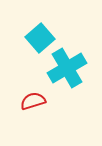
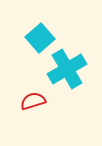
cyan cross: moved 1 px down
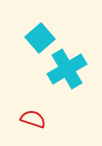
red semicircle: moved 18 px down; rotated 35 degrees clockwise
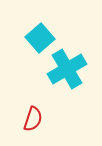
red semicircle: rotated 90 degrees clockwise
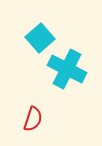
cyan cross: rotated 33 degrees counterclockwise
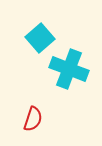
cyan cross: moved 2 px right; rotated 6 degrees counterclockwise
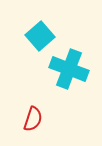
cyan square: moved 2 px up
